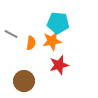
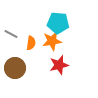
brown circle: moved 9 px left, 13 px up
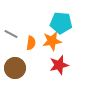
cyan pentagon: moved 3 px right
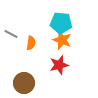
orange star: moved 10 px right, 1 px up; rotated 30 degrees clockwise
brown circle: moved 9 px right, 15 px down
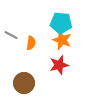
gray line: moved 1 px down
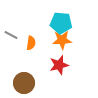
orange star: rotated 24 degrees counterclockwise
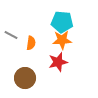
cyan pentagon: moved 1 px right, 1 px up
red star: moved 1 px left, 3 px up
brown circle: moved 1 px right, 5 px up
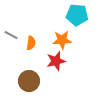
cyan pentagon: moved 15 px right, 7 px up
red star: moved 2 px left, 1 px up
brown circle: moved 4 px right, 3 px down
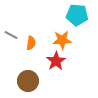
red star: rotated 18 degrees counterclockwise
brown circle: moved 1 px left
